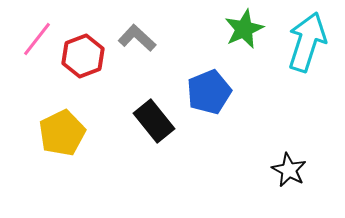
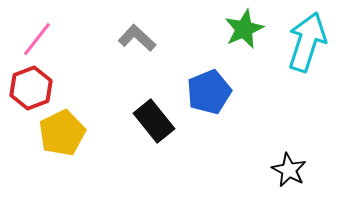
red hexagon: moved 52 px left, 32 px down
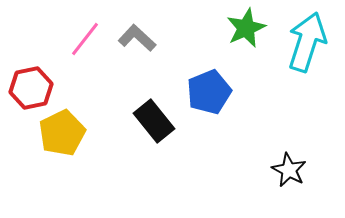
green star: moved 2 px right, 1 px up
pink line: moved 48 px right
red hexagon: rotated 9 degrees clockwise
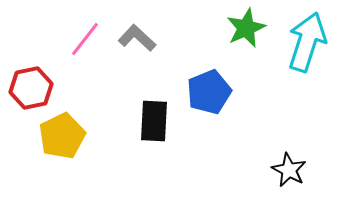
black rectangle: rotated 42 degrees clockwise
yellow pentagon: moved 3 px down
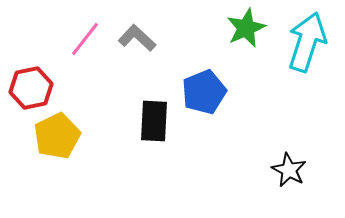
blue pentagon: moved 5 px left
yellow pentagon: moved 5 px left
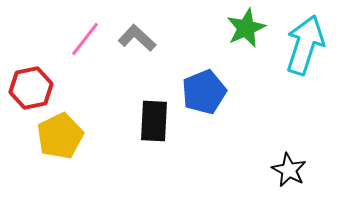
cyan arrow: moved 2 px left, 3 px down
yellow pentagon: moved 3 px right
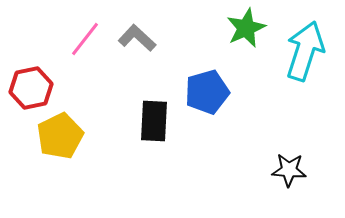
cyan arrow: moved 6 px down
blue pentagon: moved 3 px right; rotated 6 degrees clockwise
black star: rotated 24 degrees counterclockwise
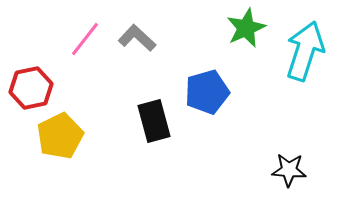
black rectangle: rotated 18 degrees counterclockwise
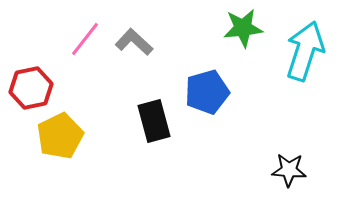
green star: moved 3 px left; rotated 18 degrees clockwise
gray L-shape: moved 3 px left, 4 px down
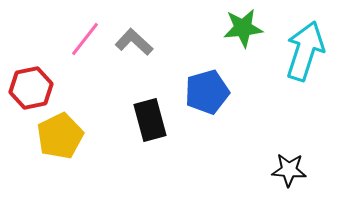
black rectangle: moved 4 px left, 1 px up
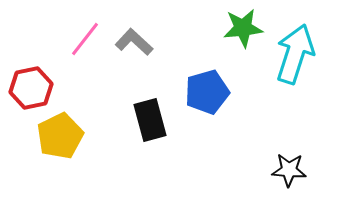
cyan arrow: moved 10 px left, 3 px down
